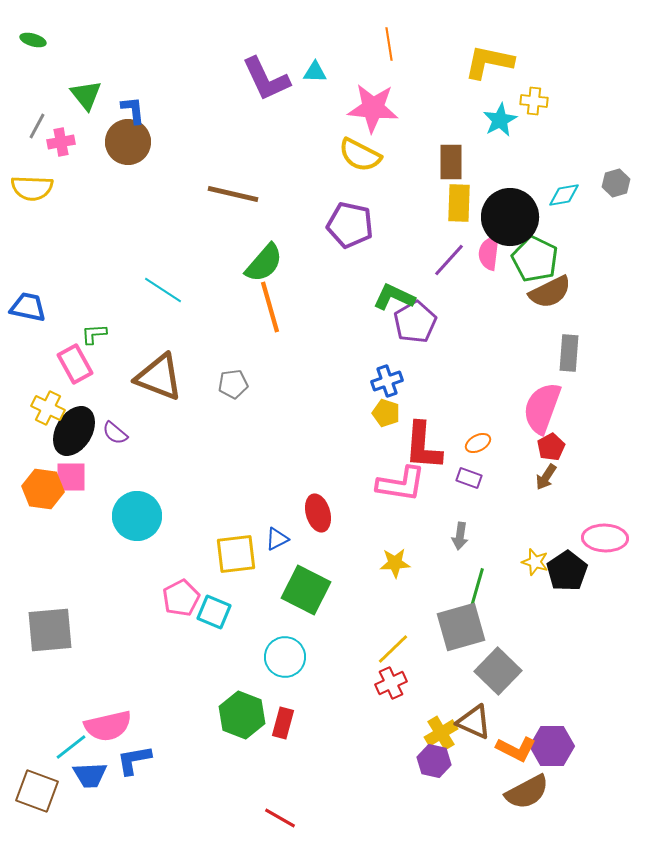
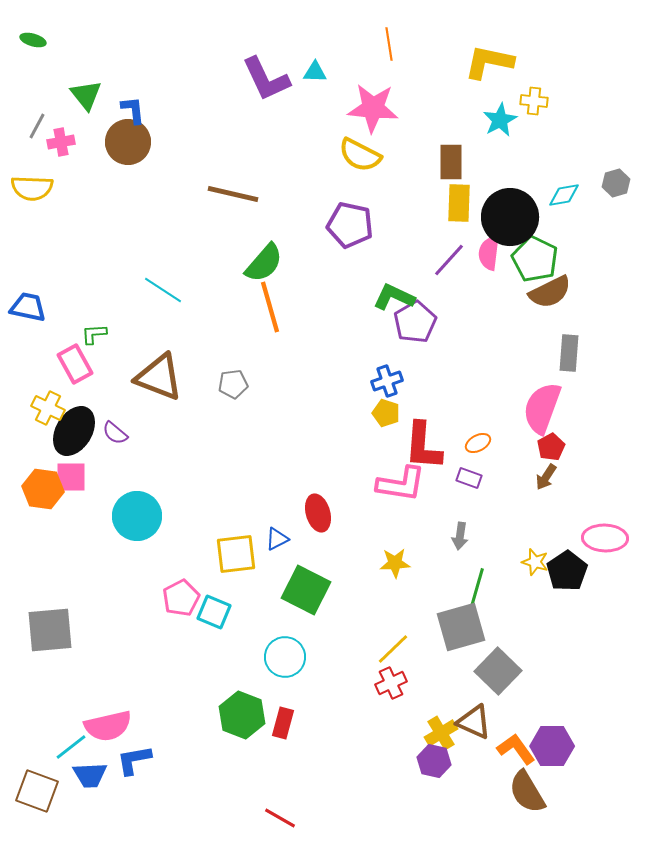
orange L-shape at (516, 749): rotated 153 degrees counterclockwise
brown semicircle at (527, 792): rotated 87 degrees clockwise
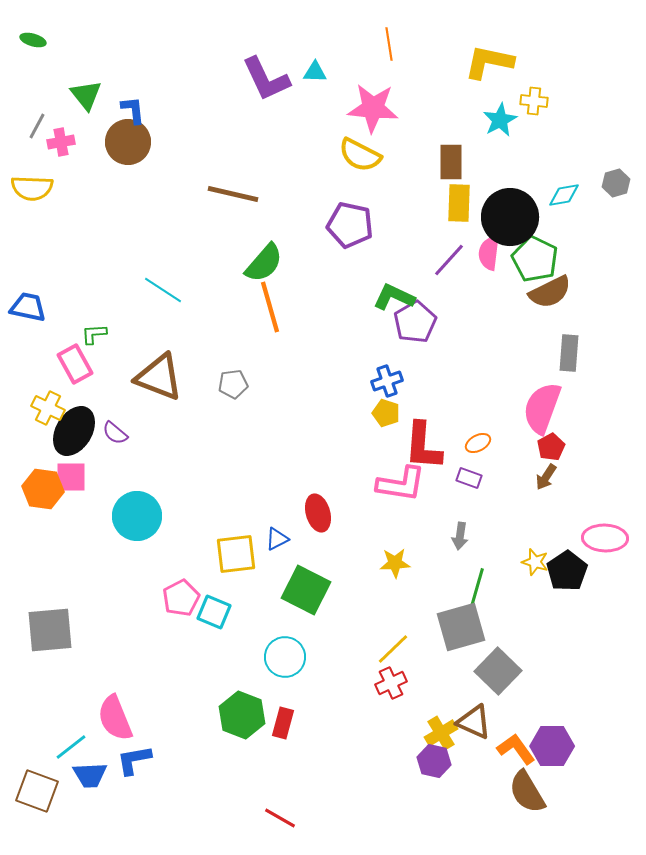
pink semicircle at (108, 726): moved 7 px right, 8 px up; rotated 81 degrees clockwise
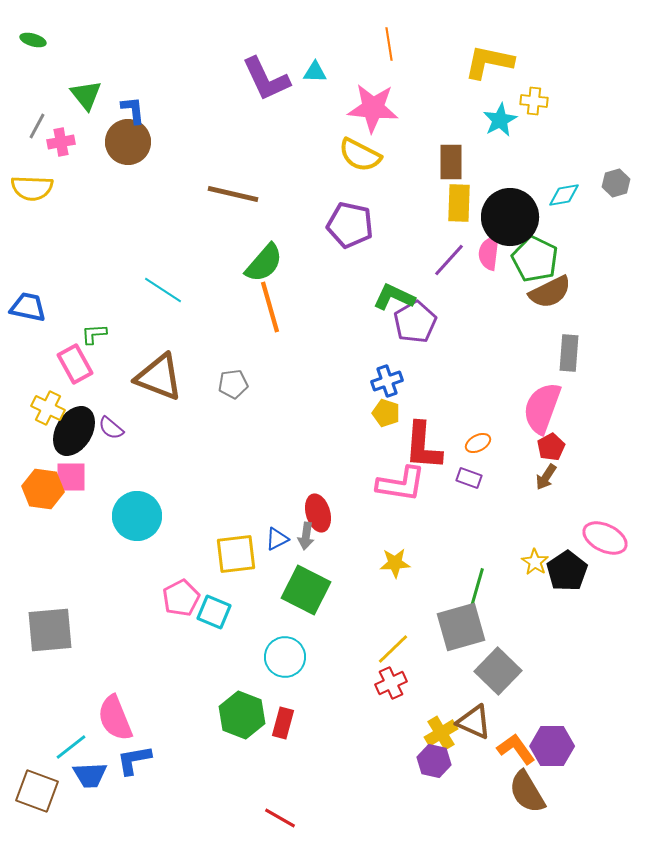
purple semicircle at (115, 433): moved 4 px left, 5 px up
gray arrow at (460, 536): moved 154 px left
pink ellipse at (605, 538): rotated 24 degrees clockwise
yellow star at (535, 562): rotated 16 degrees clockwise
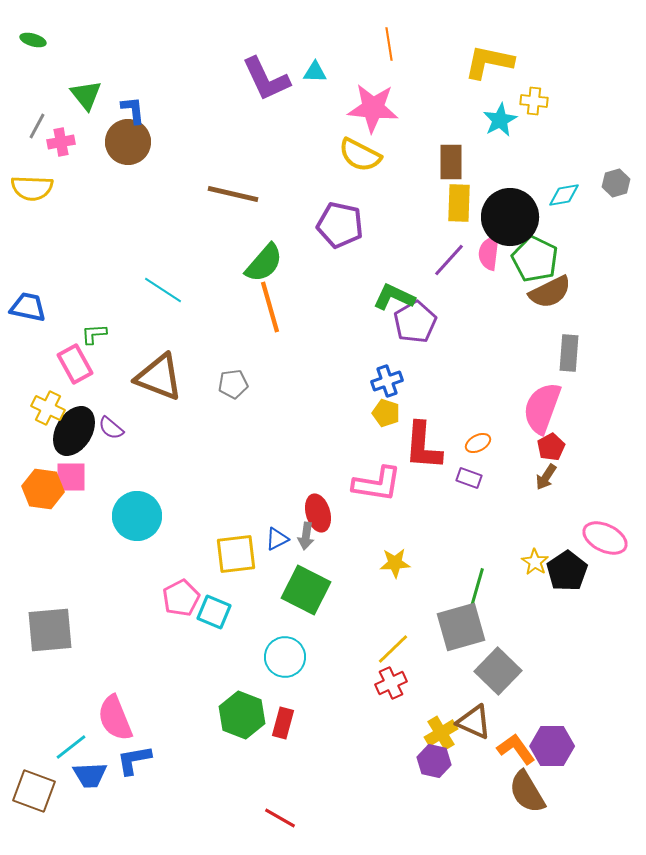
purple pentagon at (350, 225): moved 10 px left
pink L-shape at (401, 484): moved 24 px left
brown square at (37, 791): moved 3 px left
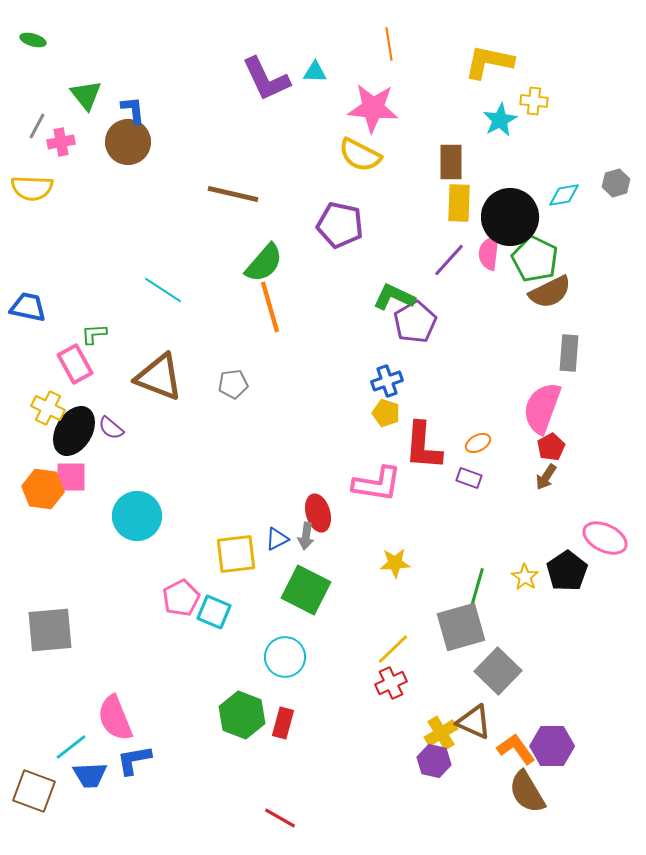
yellow star at (535, 562): moved 10 px left, 15 px down
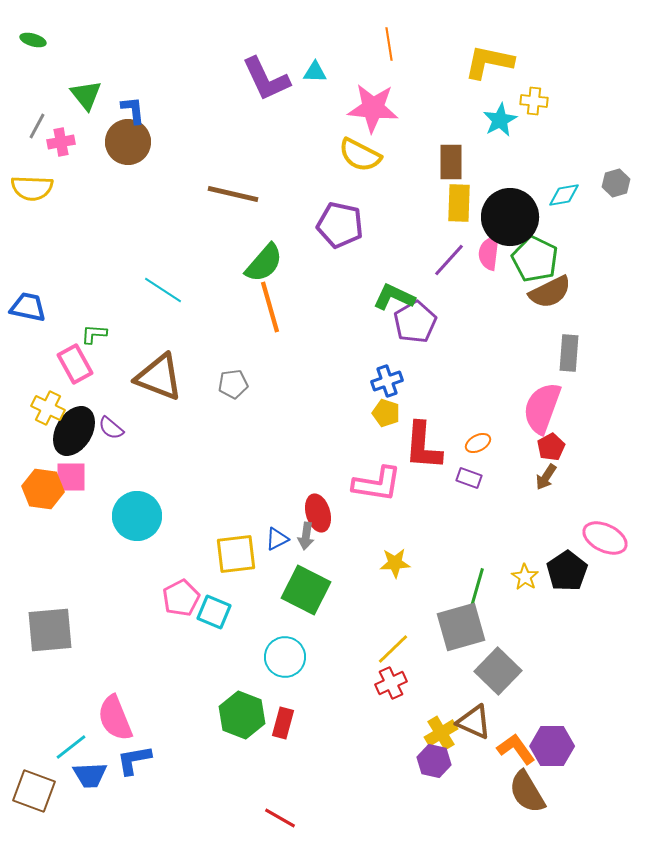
green L-shape at (94, 334): rotated 8 degrees clockwise
